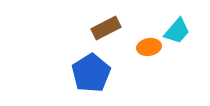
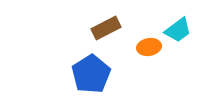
cyan trapezoid: moved 1 px right, 1 px up; rotated 12 degrees clockwise
blue pentagon: moved 1 px down
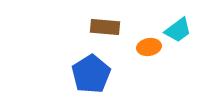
brown rectangle: moved 1 px left, 1 px up; rotated 32 degrees clockwise
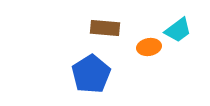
brown rectangle: moved 1 px down
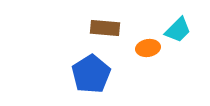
cyan trapezoid: rotated 8 degrees counterclockwise
orange ellipse: moved 1 px left, 1 px down
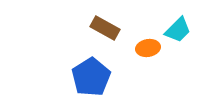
brown rectangle: rotated 24 degrees clockwise
blue pentagon: moved 3 px down
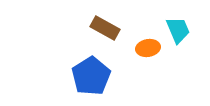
cyan trapezoid: rotated 68 degrees counterclockwise
blue pentagon: moved 1 px up
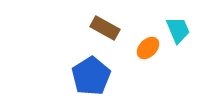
orange ellipse: rotated 35 degrees counterclockwise
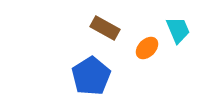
orange ellipse: moved 1 px left
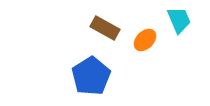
cyan trapezoid: moved 1 px right, 10 px up
orange ellipse: moved 2 px left, 8 px up
